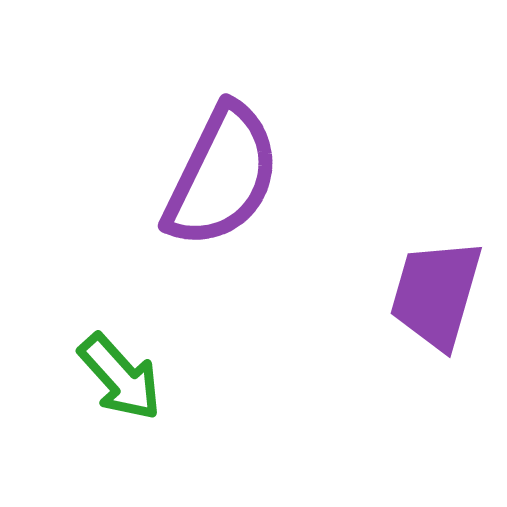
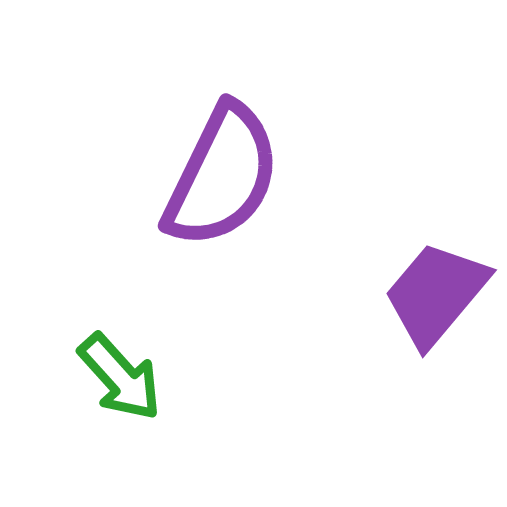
purple trapezoid: rotated 24 degrees clockwise
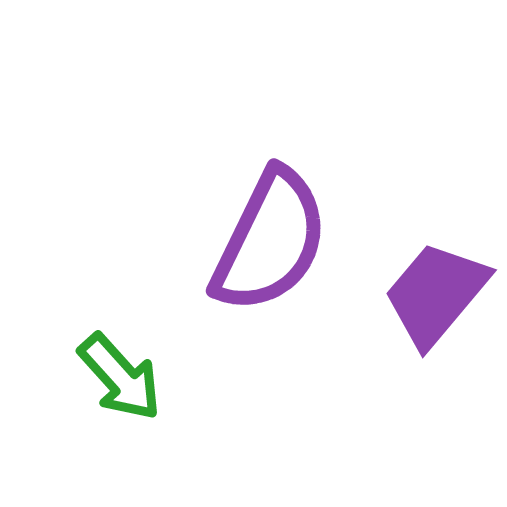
purple semicircle: moved 48 px right, 65 px down
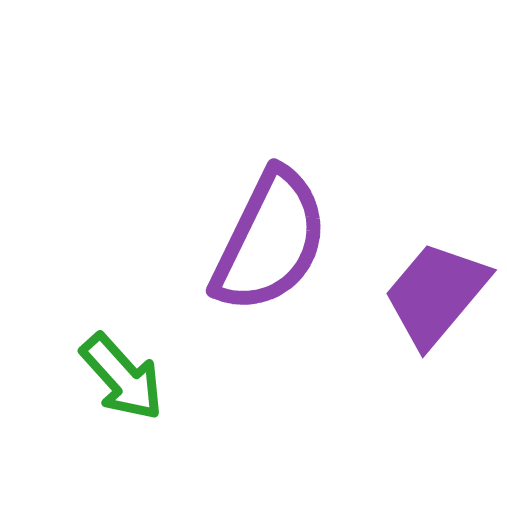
green arrow: moved 2 px right
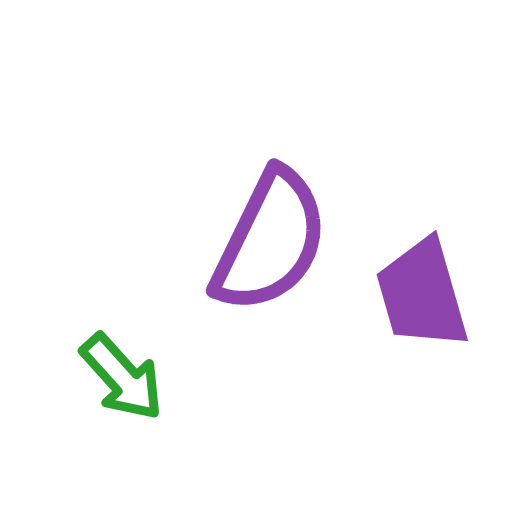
purple trapezoid: moved 14 px left; rotated 56 degrees counterclockwise
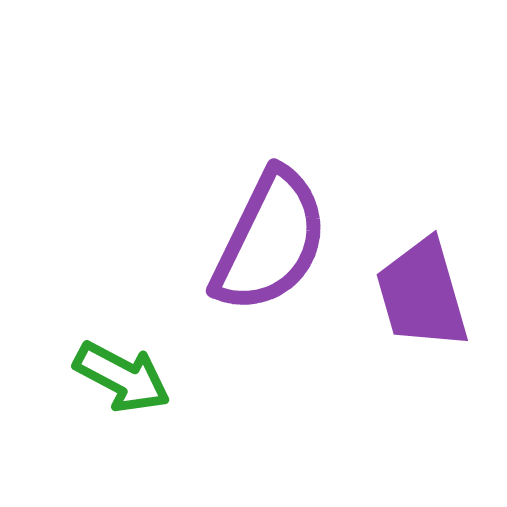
green arrow: rotated 20 degrees counterclockwise
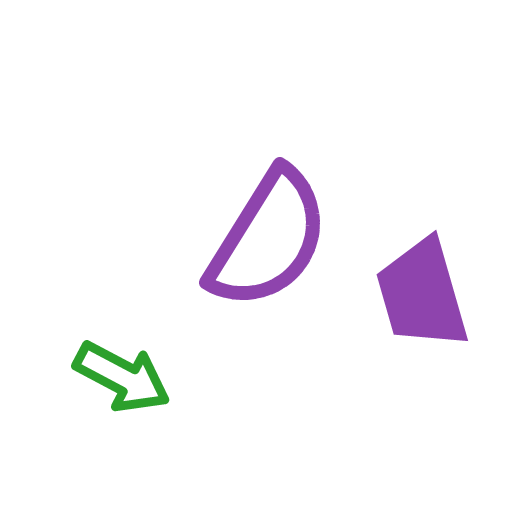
purple semicircle: moved 2 px left, 2 px up; rotated 6 degrees clockwise
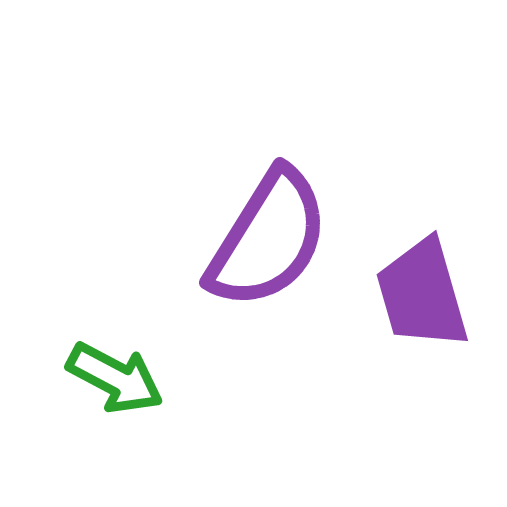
green arrow: moved 7 px left, 1 px down
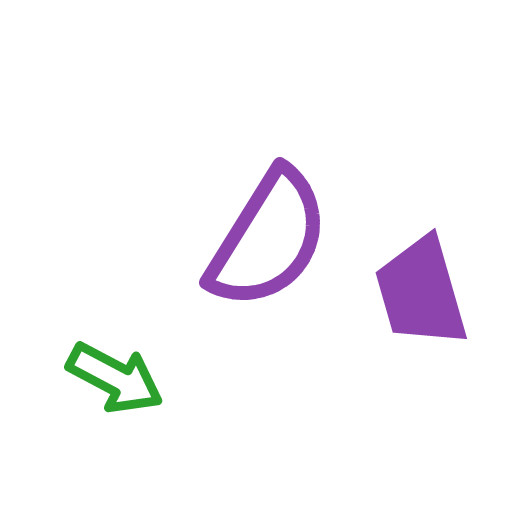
purple trapezoid: moved 1 px left, 2 px up
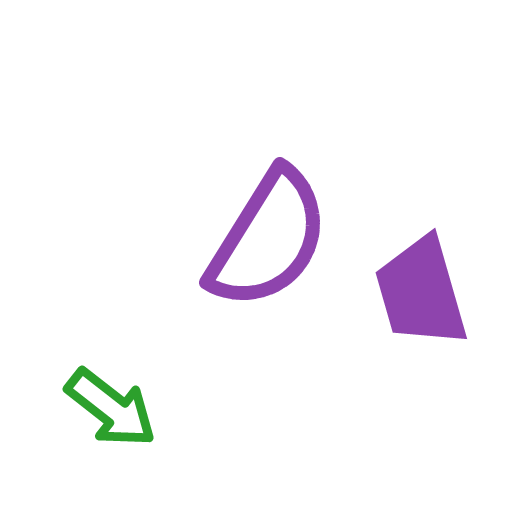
green arrow: moved 4 px left, 30 px down; rotated 10 degrees clockwise
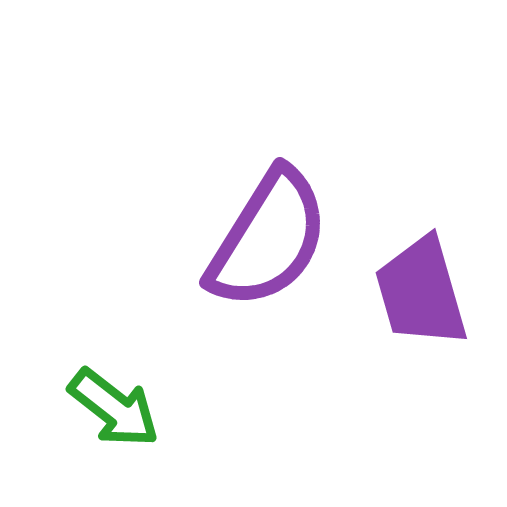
green arrow: moved 3 px right
